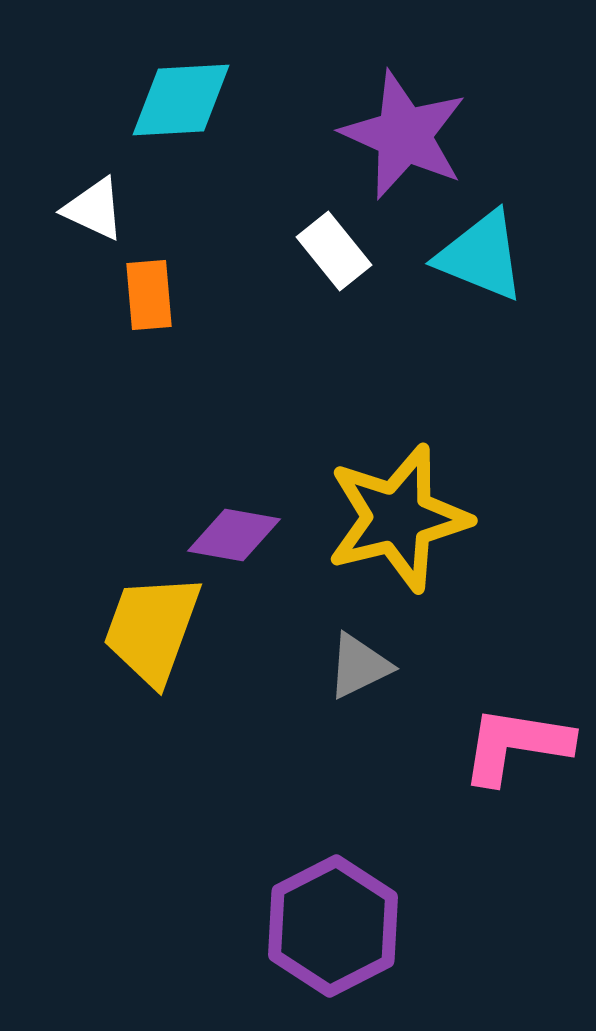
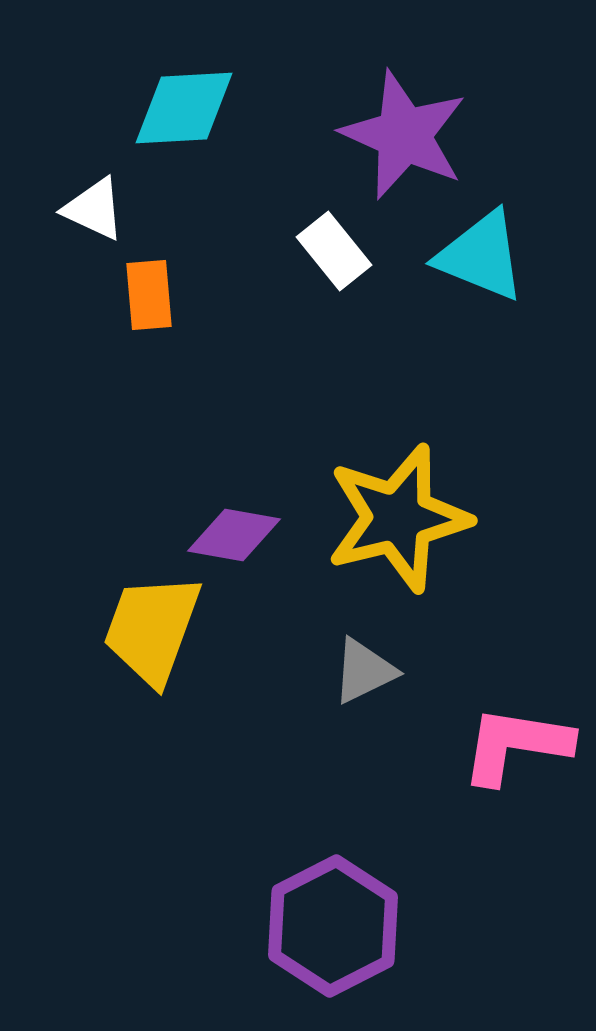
cyan diamond: moved 3 px right, 8 px down
gray triangle: moved 5 px right, 5 px down
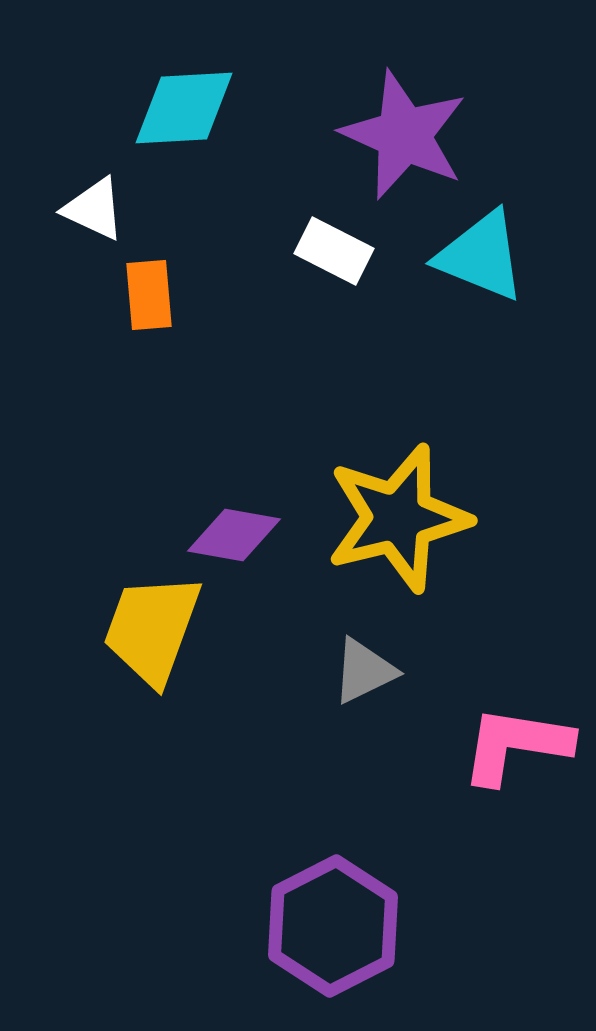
white rectangle: rotated 24 degrees counterclockwise
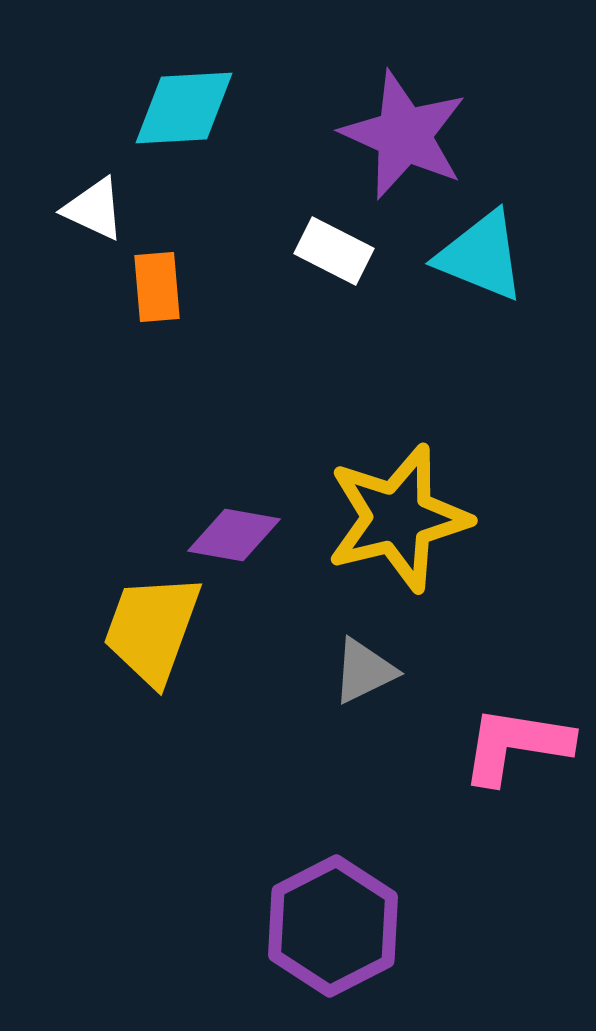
orange rectangle: moved 8 px right, 8 px up
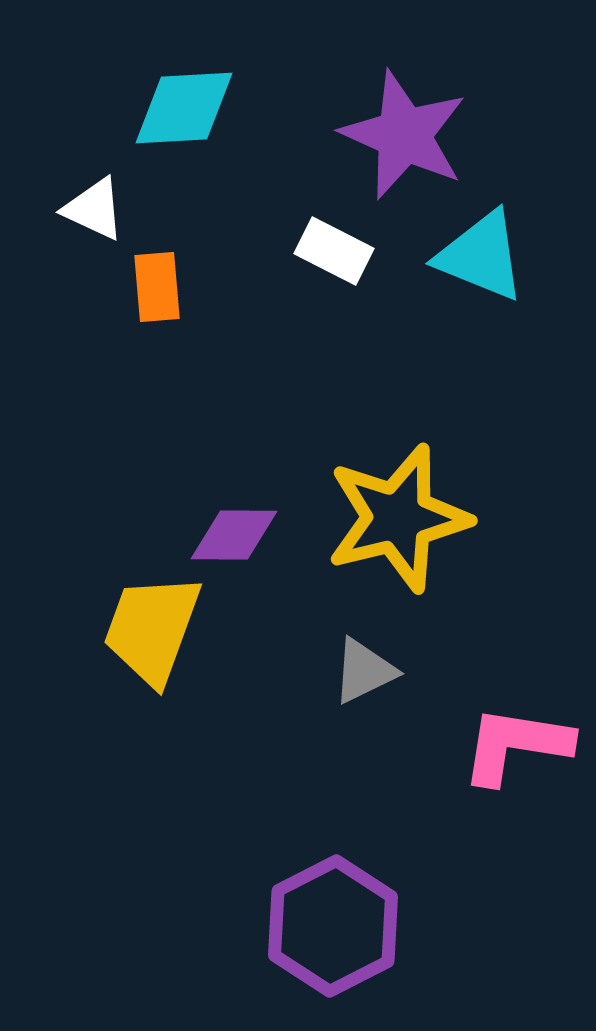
purple diamond: rotated 10 degrees counterclockwise
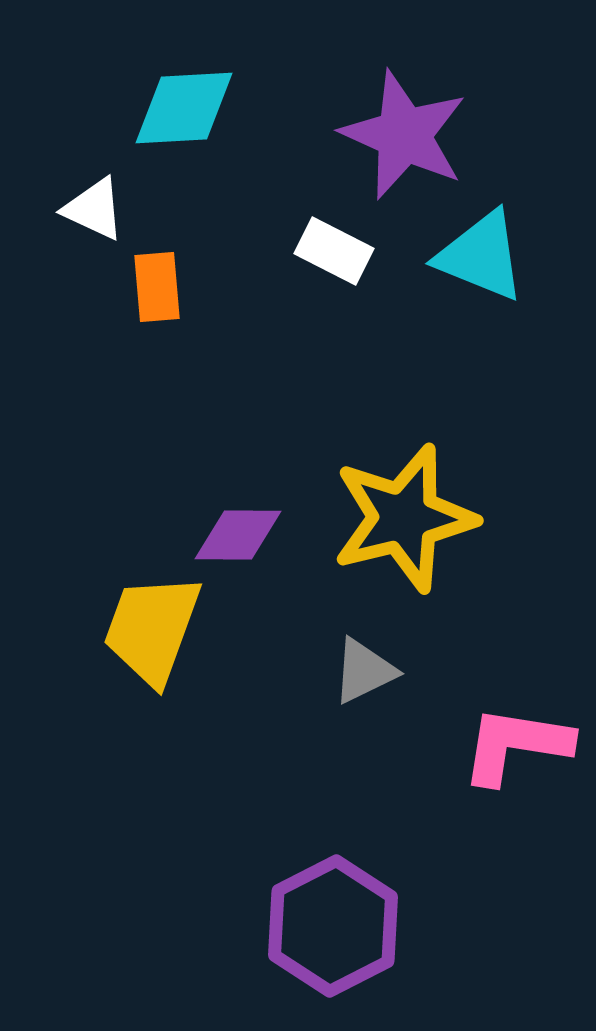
yellow star: moved 6 px right
purple diamond: moved 4 px right
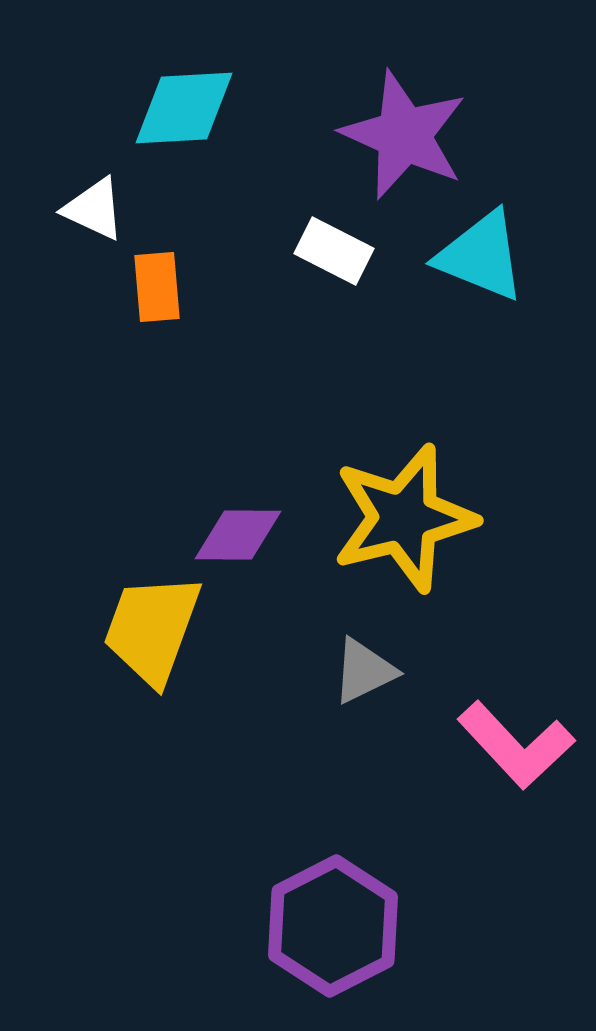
pink L-shape: rotated 142 degrees counterclockwise
